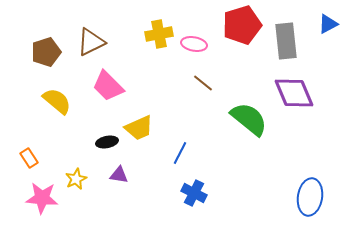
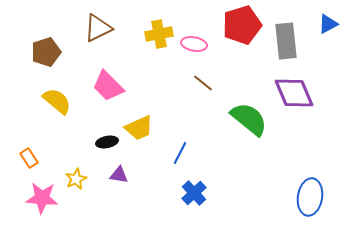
brown triangle: moved 7 px right, 14 px up
blue cross: rotated 20 degrees clockwise
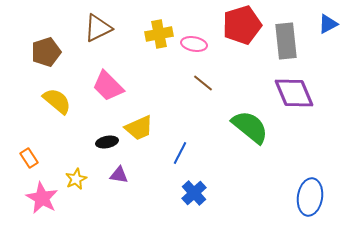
green semicircle: moved 1 px right, 8 px down
pink star: rotated 24 degrees clockwise
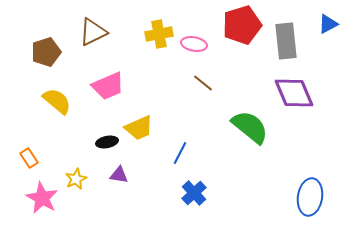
brown triangle: moved 5 px left, 4 px down
pink trapezoid: rotated 68 degrees counterclockwise
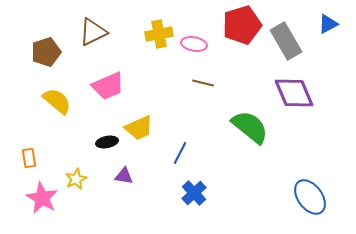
gray rectangle: rotated 24 degrees counterclockwise
brown line: rotated 25 degrees counterclockwise
orange rectangle: rotated 24 degrees clockwise
purple triangle: moved 5 px right, 1 px down
blue ellipse: rotated 45 degrees counterclockwise
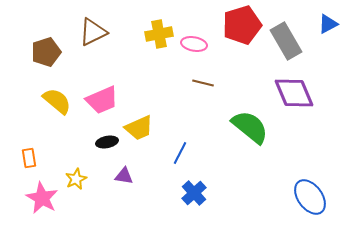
pink trapezoid: moved 6 px left, 14 px down
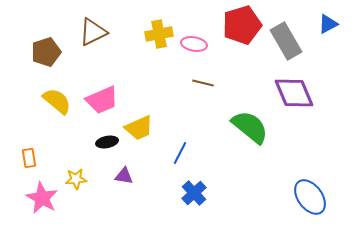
yellow star: rotated 20 degrees clockwise
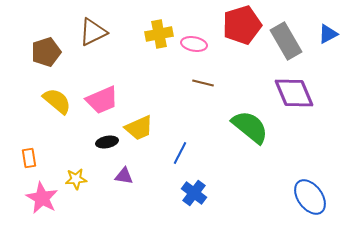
blue triangle: moved 10 px down
blue cross: rotated 10 degrees counterclockwise
